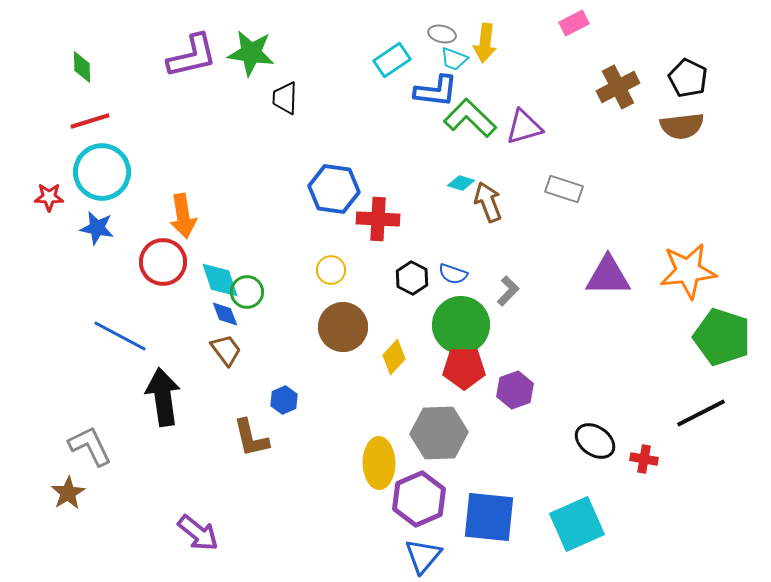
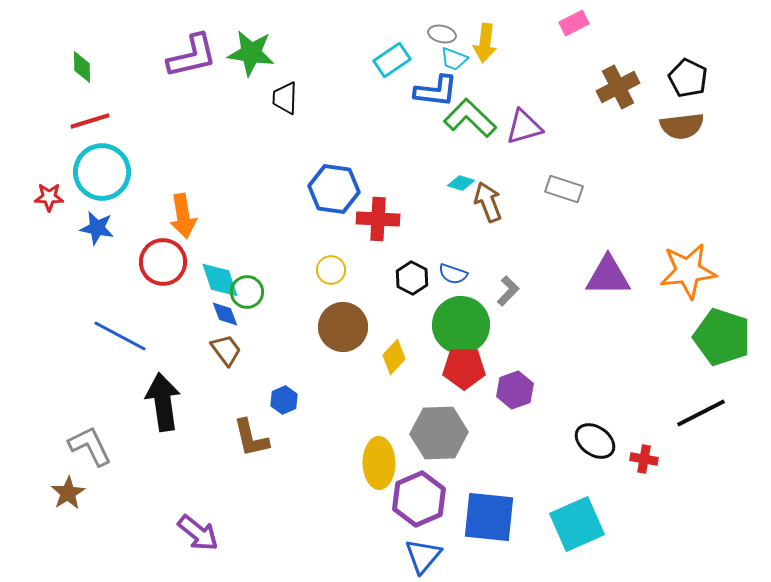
black arrow at (163, 397): moved 5 px down
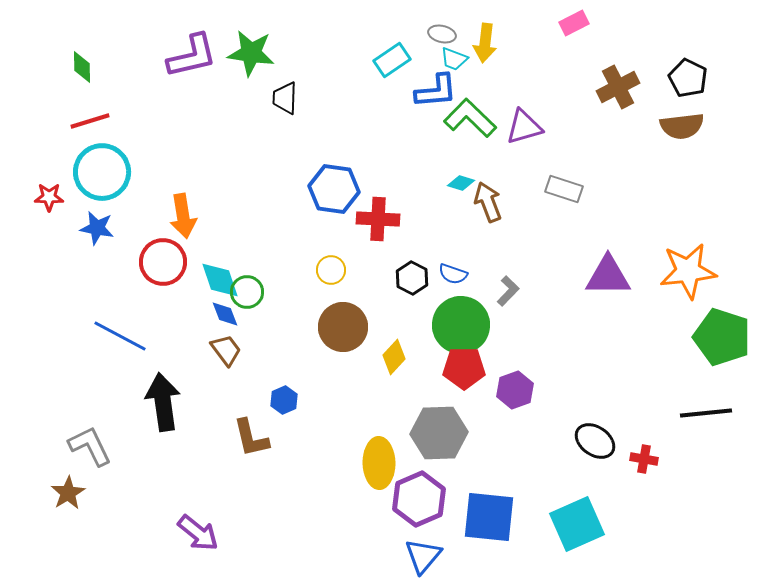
blue L-shape at (436, 91): rotated 12 degrees counterclockwise
black line at (701, 413): moved 5 px right; rotated 21 degrees clockwise
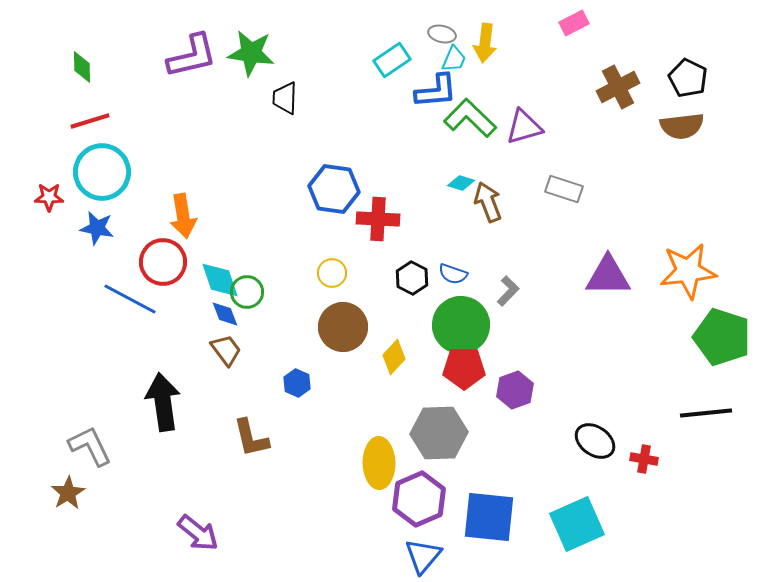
cyan trapezoid at (454, 59): rotated 88 degrees counterclockwise
yellow circle at (331, 270): moved 1 px right, 3 px down
blue line at (120, 336): moved 10 px right, 37 px up
blue hexagon at (284, 400): moved 13 px right, 17 px up; rotated 12 degrees counterclockwise
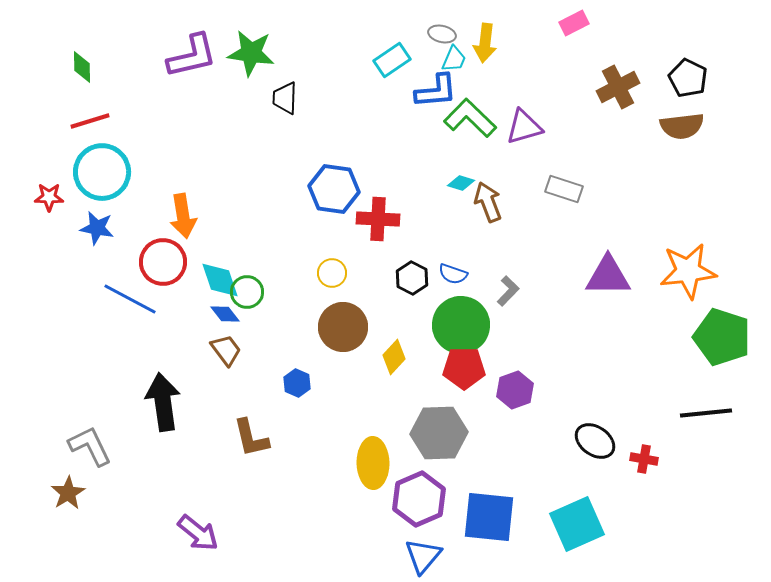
blue diamond at (225, 314): rotated 16 degrees counterclockwise
yellow ellipse at (379, 463): moved 6 px left
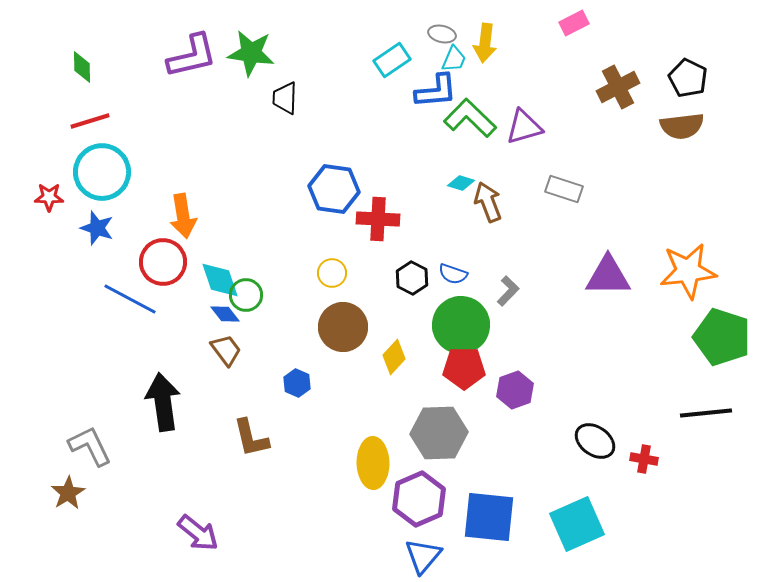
blue star at (97, 228): rotated 8 degrees clockwise
green circle at (247, 292): moved 1 px left, 3 px down
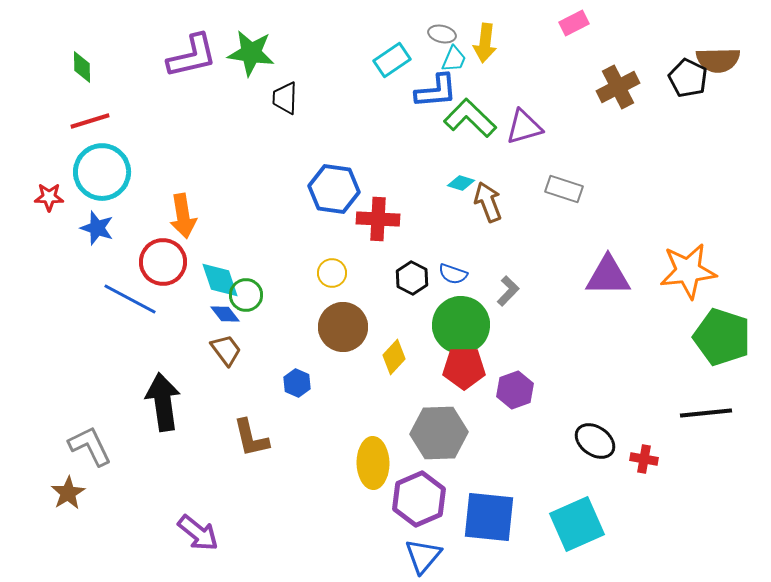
brown semicircle at (682, 126): moved 36 px right, 66 px up; rotated 6 degrees clockwise
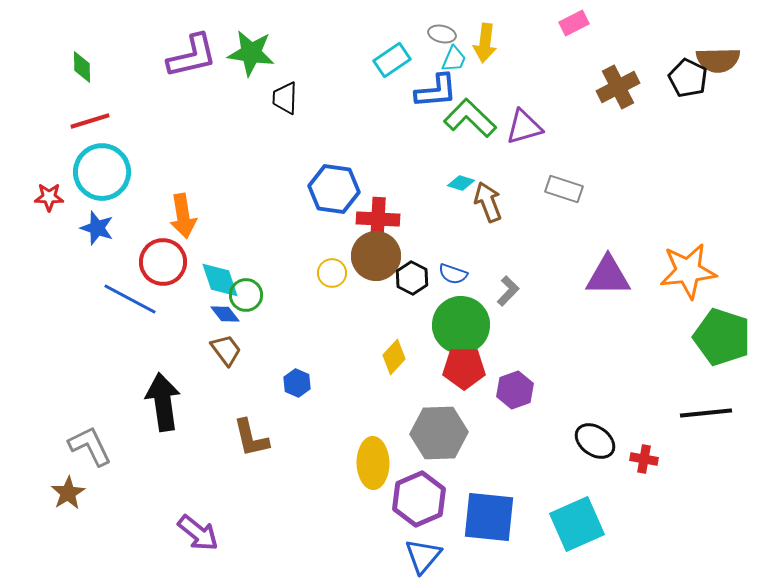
brown circle at (343, 327): moved 33 px right, 71 px up
